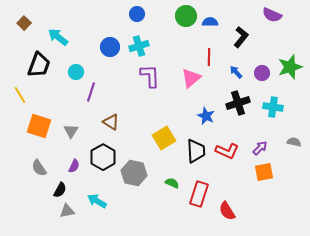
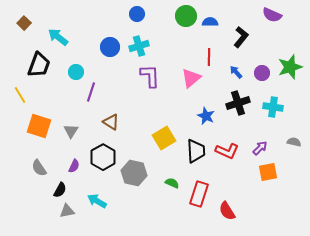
orange square at (264, 172): moved 4 px right
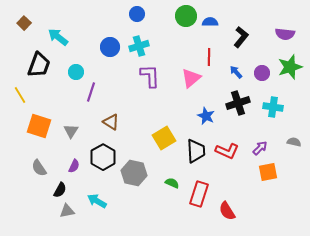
purple semicircle at (272, 15): moved 13 px right, 19 px down; rotated 18 degrees counterclockwise
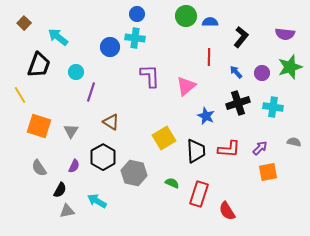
cyan cross at (139, 46): moved 4 px left, 8 px up; rotated 24 degrees clockwise
pink triangle at (191, 78): moved 5 px left, 8 px down
red L-shape at (227, 151): moved 2 px right, 2 px up; rotated 20 degrees counterclockwise
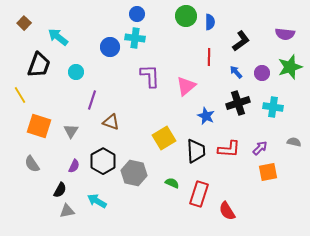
blue semicircle at (210, 22): rotated 91 degrees clockwise
black L-shape at (241, 37): moved 4 px down; rotated 15 degrees clockwise
purple line at (91, 92): moved 1 px right, 8 px down
brown triangle at (111, 122): rotated 12 degrees counterclockwise
black hexagon at (103, 157): moved 4 px down
gray semicircle at (39, 168): moved 7 px left, 4 px up
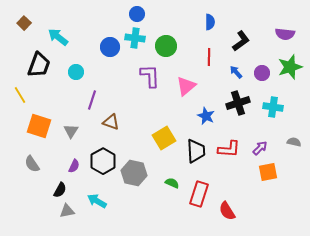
green circle at (186, 16): moved 20 px left, 30 px down
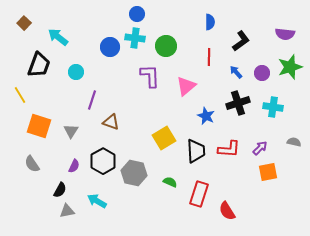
green semicircle at (172, 183): moved 2 px left, 1 px up
